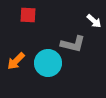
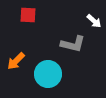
cyan circle: moved 11 px down
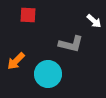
gray L-shape: moved 2 px left
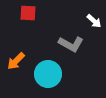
red square: moved 2 px up
gray L-shape: rotated 15 degrees clockwise
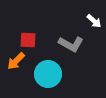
red square: moved 27 px down
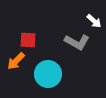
gray L-shape: moved 6 px right, 2 px up
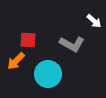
gray L-shape: moved 5 px left, 2 px down
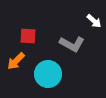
red square: moved 4 px up
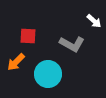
orange arrow: moved 1 px down
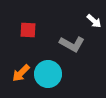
red square: moved 6 px up
orange arrow: moved 5 px right, 11 px down
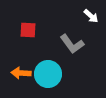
white arrow: moved 3 px left, 5 px up
gray L-shape: rotated 25 degrees clockwise
orange arrow: rotated 48 degrees clockwise
